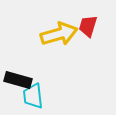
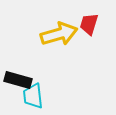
red trapezoid: moved 1 px right, 2 px up
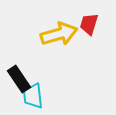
black rectangle: moved 1 px right, 1 px up; rotated 40 degrees clockwise
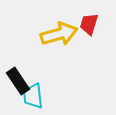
black rectangle: moved 1 px left, 2 px down
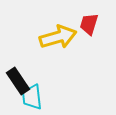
yellow arrow: moved 1 px left, 3 px down
cyan trapezoid: moved 1 px left, 1 px down
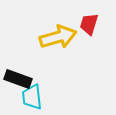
black rectangle: moved 2 px up; rotated 36 degrees counterclockwise
